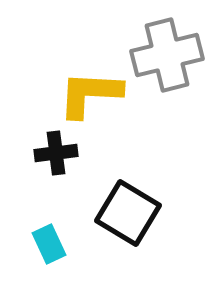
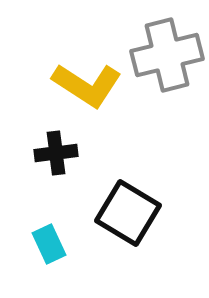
yellow L-shape: moved 3 px left, 9 px up; rotated 150 degrees counterclockwise
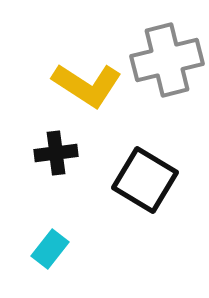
gray cross: moved 5 px down
black square: moved 17 px right, 33 px up
cyan rectangle: moved 1 px right, 5 px down; rotated 63 degrees clockwise
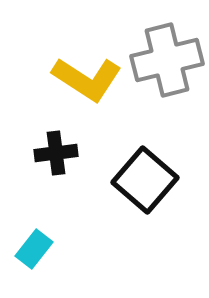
yellow L-shape: moved 6 px up
black square: rotated 10 degrees clockwise
cyan rectangle: moved 16 px left
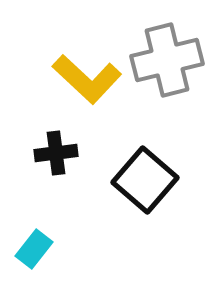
yellow L-shape: rotated 10 degrees clockwise
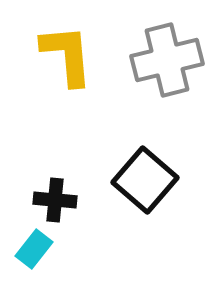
yellow L-shape: moved 20 px left, 24 px up; rotated 138 degrees counterclockwise
black cross: moved 1 px left, 47 px down; rotated 12 degrees clockwise
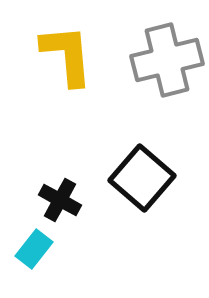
black square: moved 3 px left, 2 px up
black cross: moved 5 px right; rotated 24 degrees clockwise
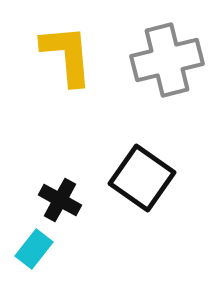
black square: rotated 6 degrees counterclockwise
